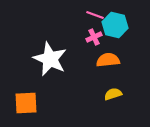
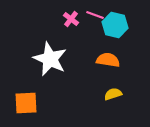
pink cross: moved 23 px left, 18 px up; rotated 28 degrees counterclockwise
orange semicircle: rotated 15 degrees clockwise
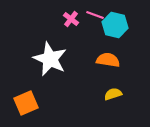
orange square: rotated 20 degrees counterclockwise
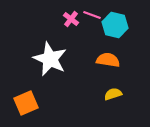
pink line: moved 3 px left
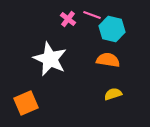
pink cross: moved 3 px left
cyan hexagon: moved 3 px left, 4 px down
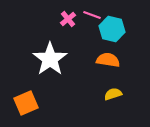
pink cross: rotated 14 degrees clockwise
white star: rotated 12 degrees clockwise
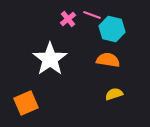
yellow semicircle: moved 1 px right
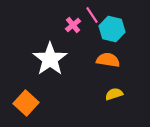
pink line: rotated 36 degrees clockwise
pink cross: moved 5 px right, 6 px down
orange square: rotated 25 degrees counterclockwise
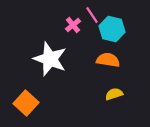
white star: rotated 16 degrees counterclockwise
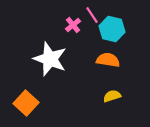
yellow semicircle: moved 2 px left, 2 px down
